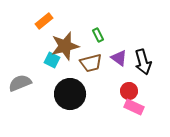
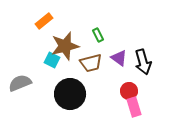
pink rectangle: rotated 48 degrees clockwise
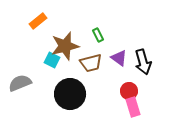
orange rectangle: moved 6 px left
pink rectangle: moved 1 px left
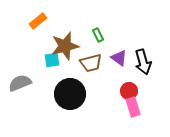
cyan square: rotated 35 degrees counterclockwise
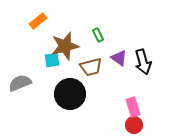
brown trapezoid: moved 4 px down
red circle: moved 5 px right, 34 px down
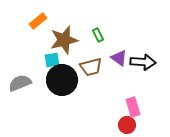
brown star: moved 1 px left, 6 px up
black arrow: rotated 70 degrees counterclockwise
black circle: moved 8 px left, 14 px up
red circle: moved 7 px left
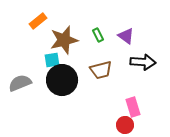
purple triangle: moved 7 px right, 22 px up
brown trapezoid: moved 10 px right, 3 px down
red circle: moved 2 px left
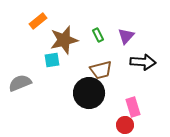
purple triangle: rotated 36 degrees clockwise
black circle: moved 27 px right, 13 px down
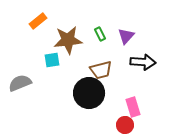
green rectangle: moved 2 px right, 1 px up
brown star: moved 4 px right; rotated 8 degrees clockwise
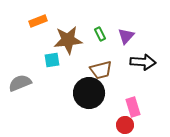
orange rectangle: rotated 18 degrees clockwise
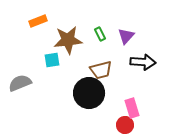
pink rectangle: moved 1 px left, 1 px down
